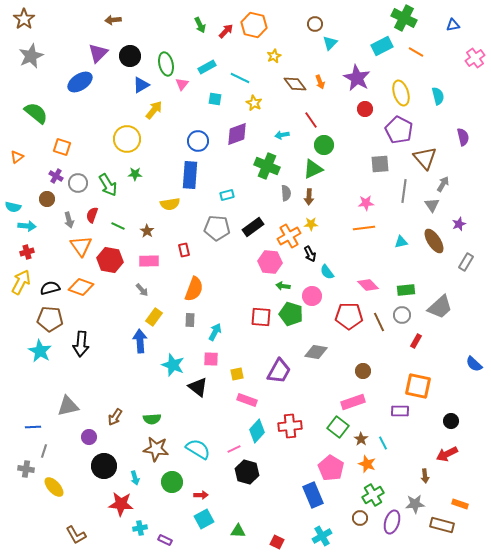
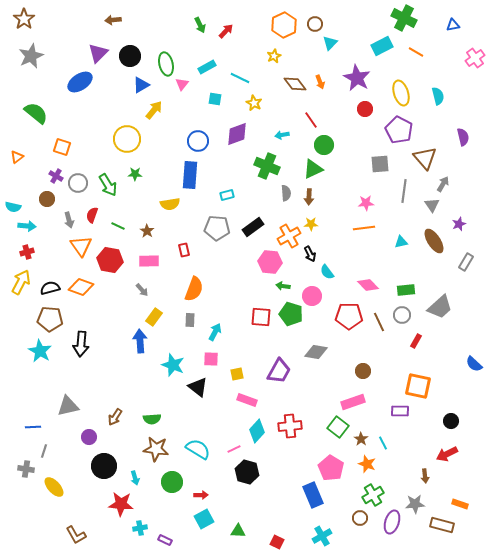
orange hexagon at (254, 25): moved 30 px right; rotated 20 degrees clockwise
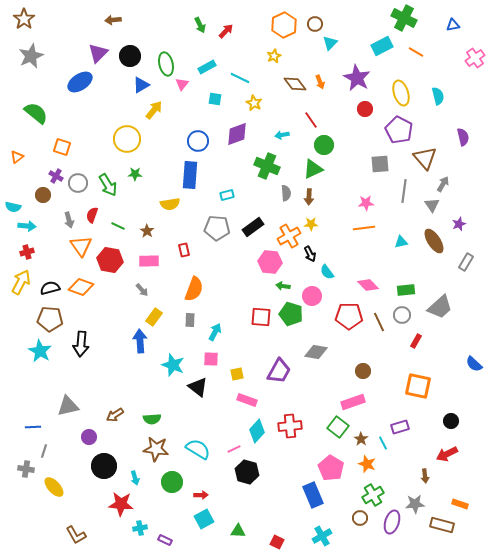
brown circle at (47, 199): moved 4 px left, 4 px up
purple rectangle at (400, 411): moved 16 px down; rotated 18 degrees counterclockwise
brown arrow at (115, 417): moved 2 px up; rotated 24 degrees clockwise
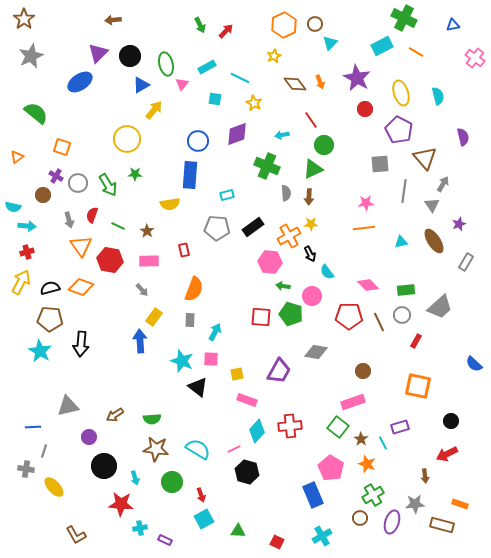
pink cross at (475, 58): rotated 18 degrees counterclockwise
cyan star at (173, 365): moved 9 px right, 4 px up
red arrow at (201, 495): rotated 72 degrees clockwise
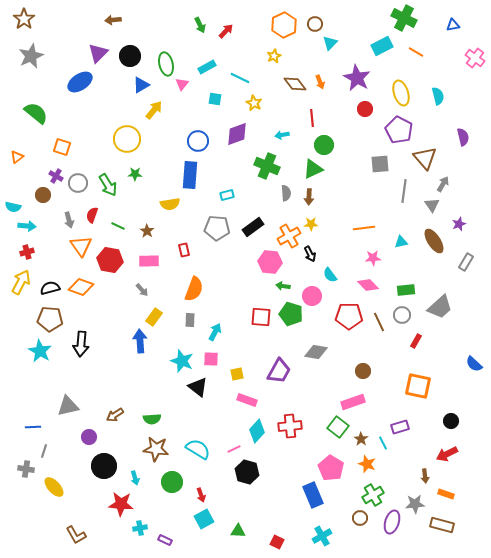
red line at (311, 120): moved 1 px right, 2 px up; rotated 30 degrees clockwise
pink star at (366, 203): moved 7 px right, 55 px down
cyan semicircle at (327, 272): moved 3 px right, 3 px down
orange rectangle at (460, 504): moved 14 px left, 10 px up
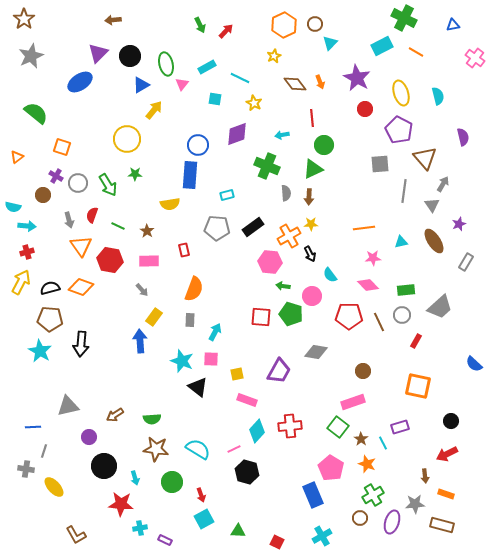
blue circle at (198, 141): moved 4 px down
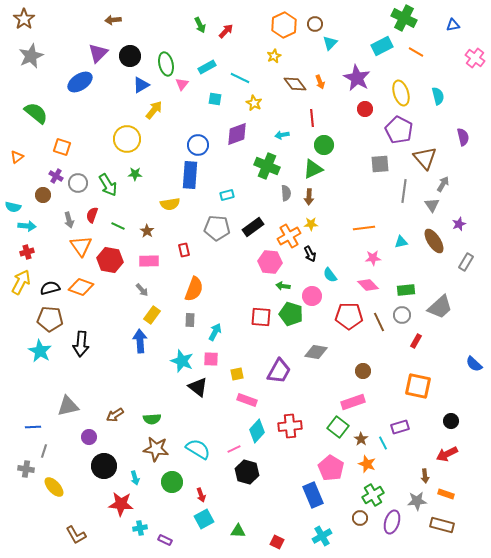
yellow rectangle at (154, 317): moved 2 px left, 2 px up
gray star at (415, 504): moved 2 px right, 3 px up
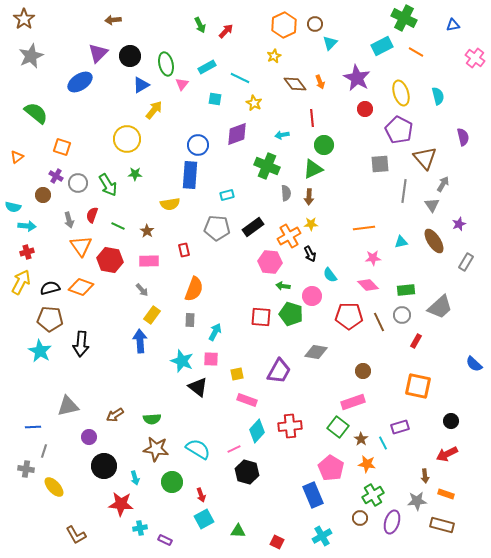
orange star at (367, 464): rotated 12 degrees counterclockwise
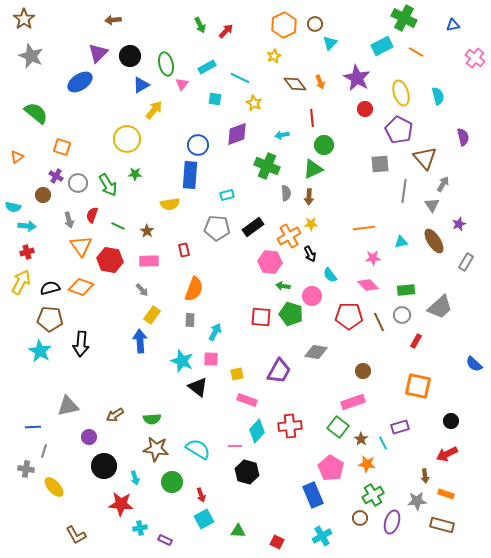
gray star at (31, 56): rotated 25 degrees counterclockwise
pink line at (234, 449): moved 1 px right, 3 px up; rotated 24 degrees clockwise
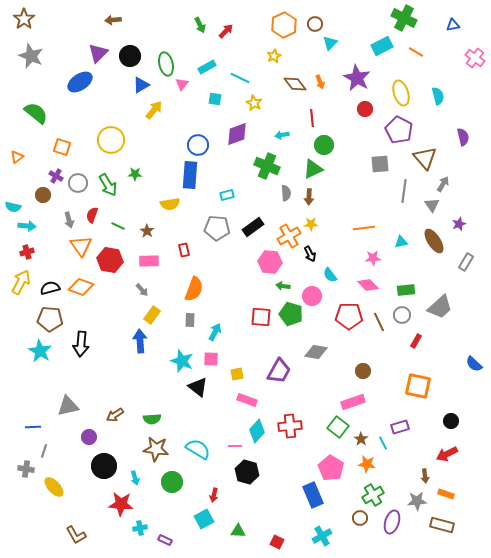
yellow circle at (127, 139): moved 16 px left, 1 px down
red arrow at (201, 495): moved 13 px right; rotated 32 degrees clockwise
